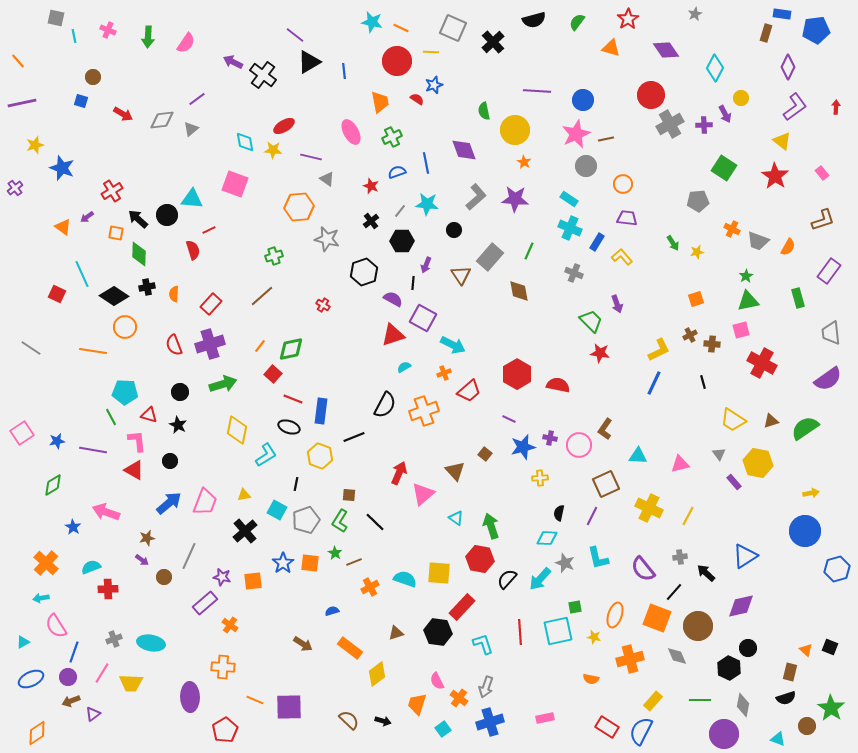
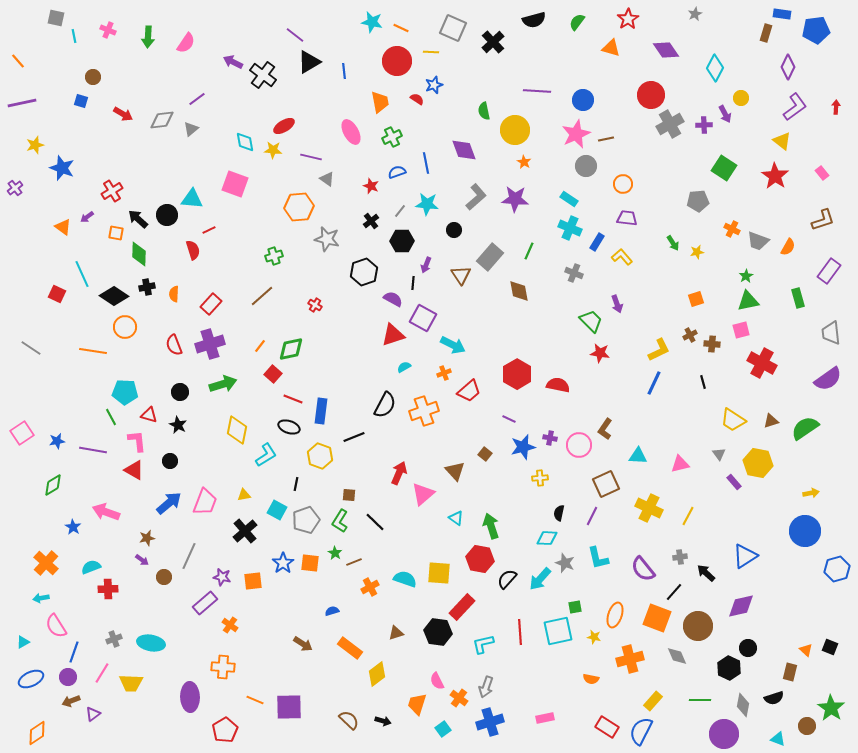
red cross at (323, 305): moved 8 px left
cyan L-shape at (483, 644): rotated 85 degrees counterclockwise
black semicircle at (786, 698): moved 12 px left
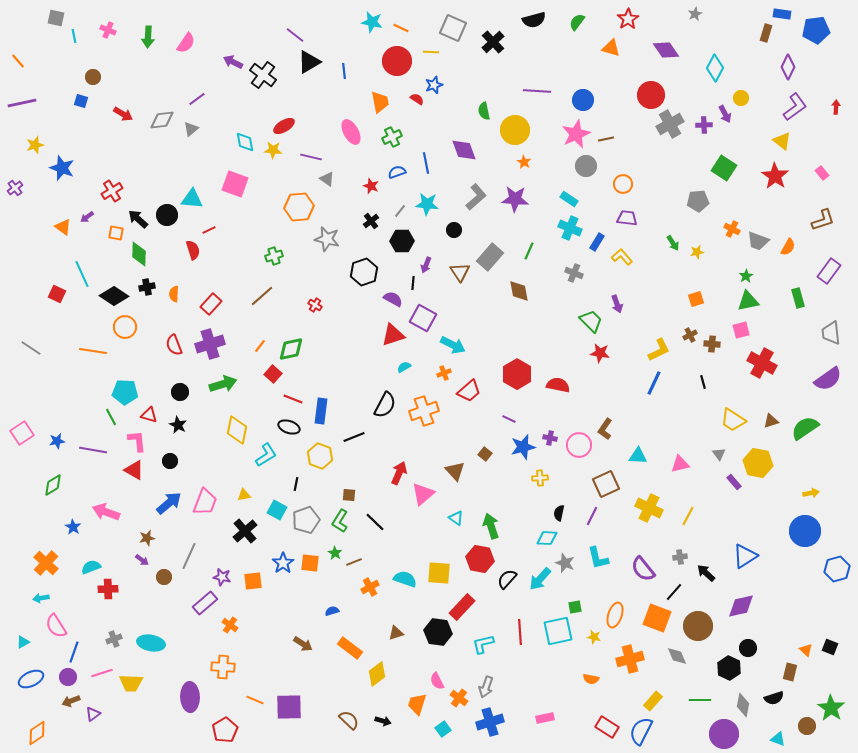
brown triangle at (461, 275): moved 1 px left, 3 px up
pink line at (102, 673): rotated 40 degrees clockwise
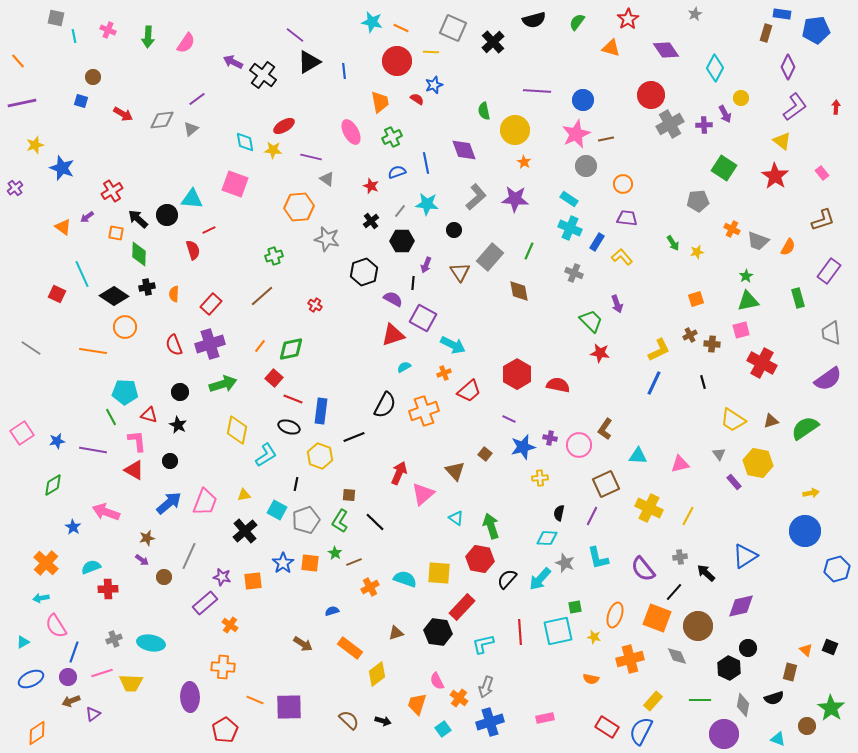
red square at (273, 374): moved 1 px right, 4 px down
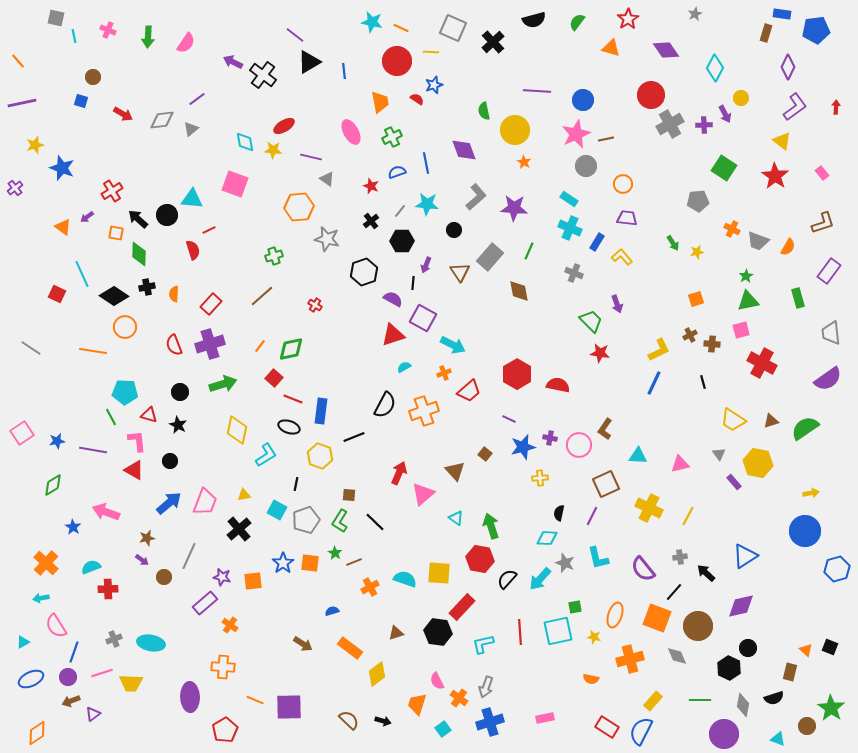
purple star at (515, 199): moved 1 px left, 9 px down
brown L-shape at (823, 220): moved 3 px down
black cross at (245, 531): moved 6 px left, 2 px up
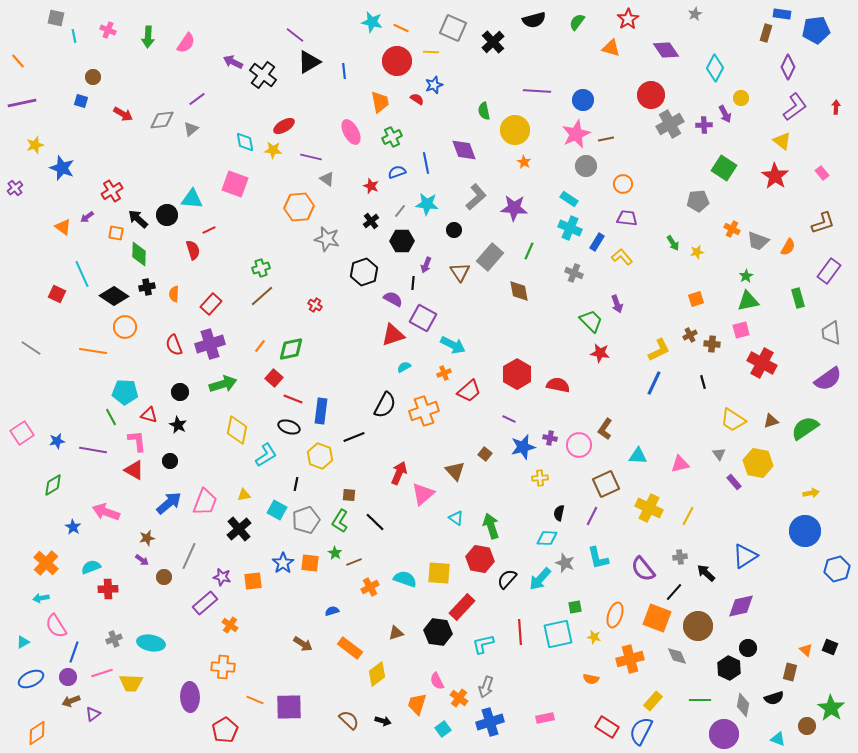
green cross at (274, 256): moved 13 px left, 12 px down
cyan square at (558, 631): moved 3 px down
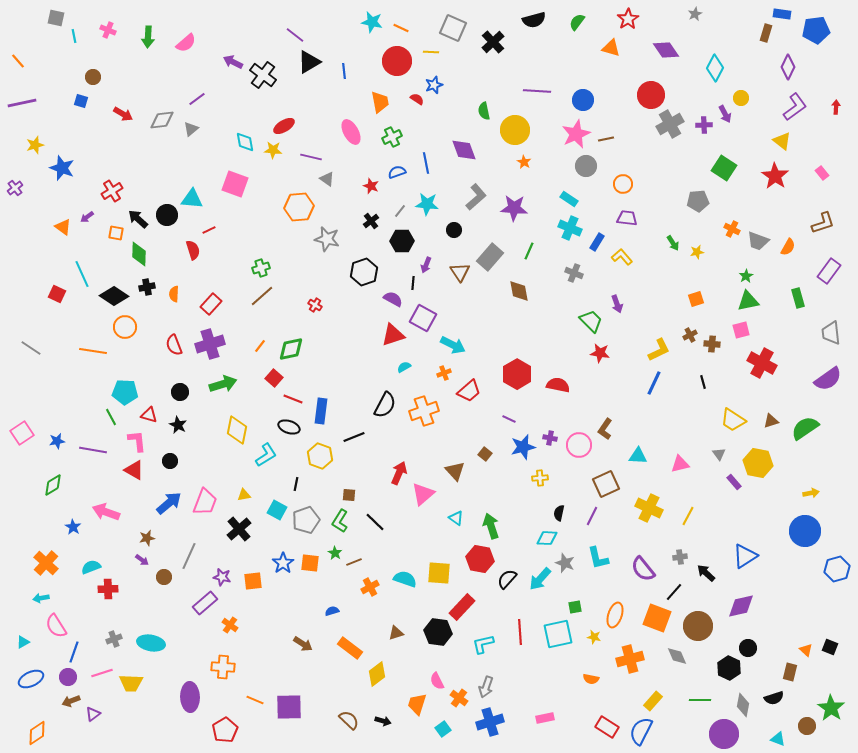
pink semicircle at (186, 43): rotated 15 degrees clockwise
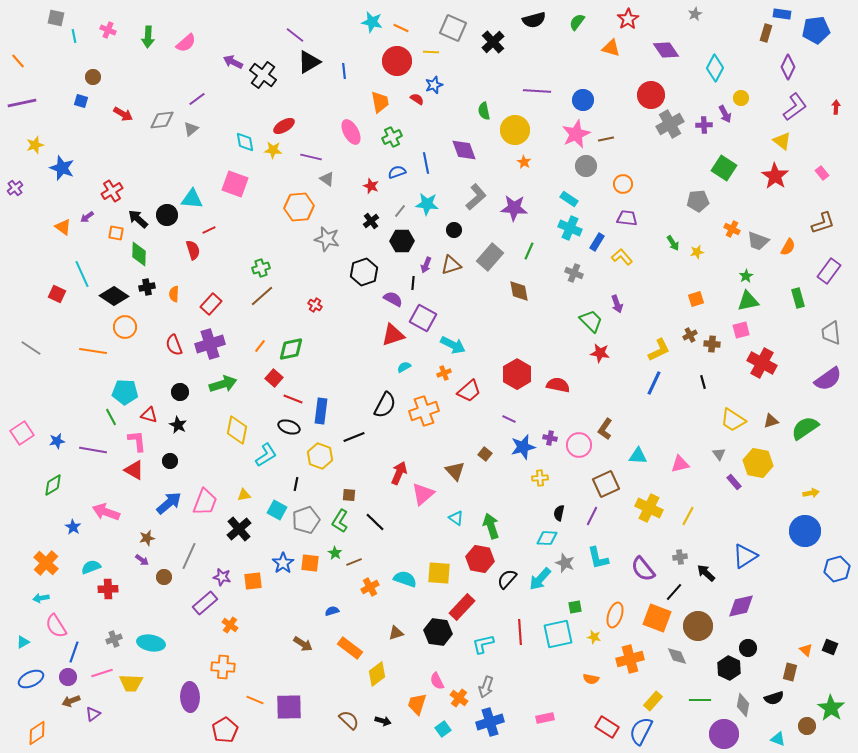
brown triangle at (460, 272): moved 9 px left, 7 px up; rotated 45 degrees clockwise
